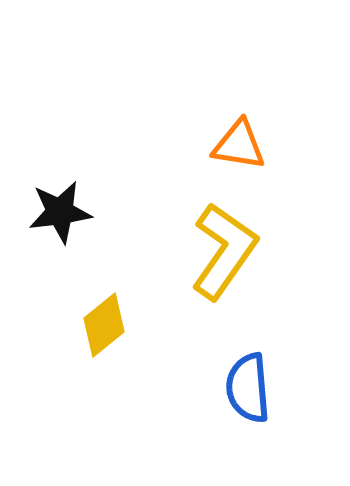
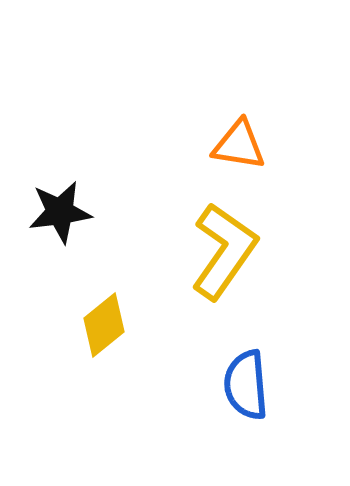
blue semicircle: moved 2 px left, 3 px up
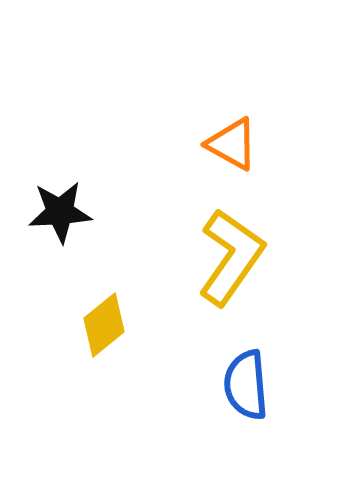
orange triangle: moved 7 px left, 1 px up; rotated 20 degrees clockwise
black star: rotated 4 degrees clockwise
yellow L-shape: moved 7 px right, 6 px down
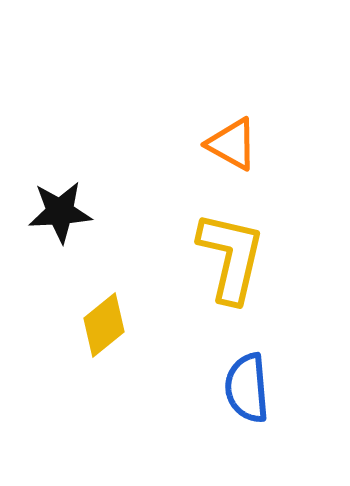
yellow L-shape: rotated 22 degrees counterclockwise
blue semicircle: moved 1 px right, 3 px down
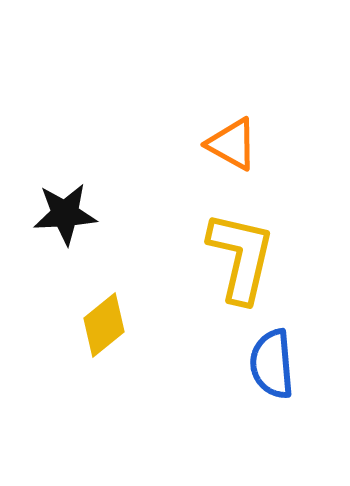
black star: moved 5 px right, 2 px down
yellow L-shape: moved 10 px right
blue semicircle: moved 25 px right, 24 px up
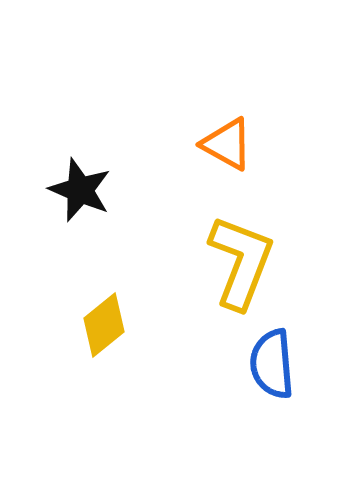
orange triangle: moved 5 px left
black star: moved 15 px right, 24 px up; rotated 26 degrees clockwise
yellow L-shape: moved 5 px down; rotated 8 degrees clockwise
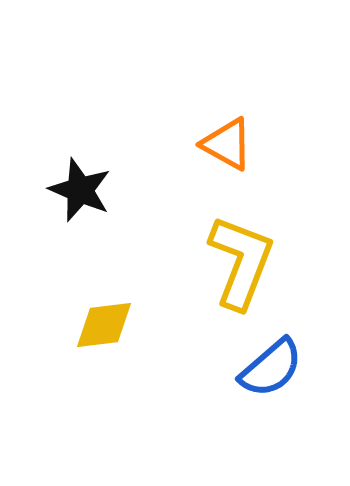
yellow diamond: rotated 32 degrees clockwise
blue semicircle: moved 1 px left, 4 px down; rotated 126 degrees counterclockwise
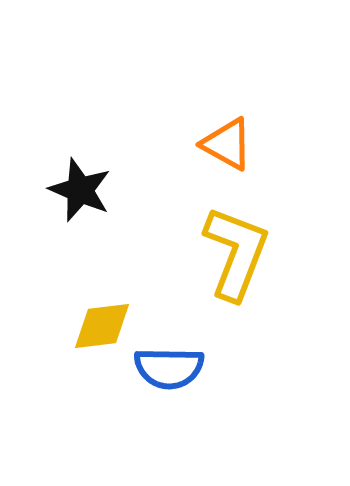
yellow L-shape: moved 5 px left, 9 px up
yellow diamond: moved 2 px left, 1 px down
blue semicircle: moved 102 px left; rotated 42 degrees clockwise
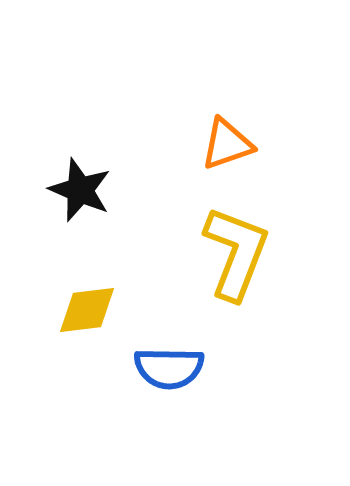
orange triangle: rotated 48 degrees counterclockwise
yellow diamond: moved 15 px left, 16 px up
